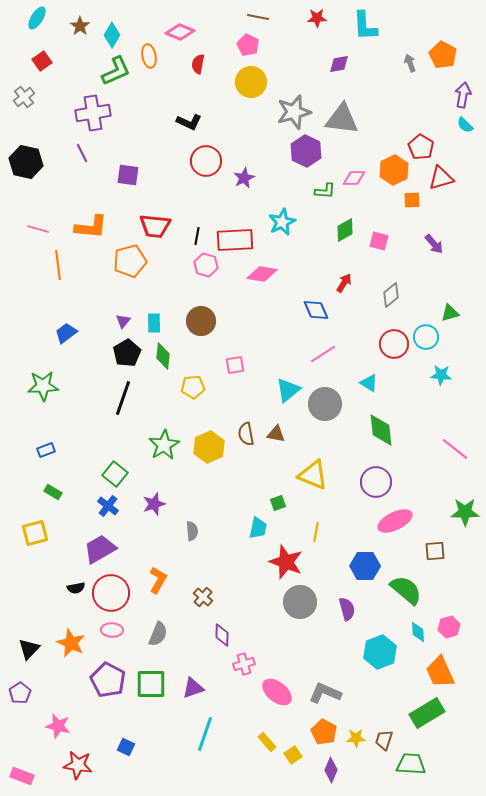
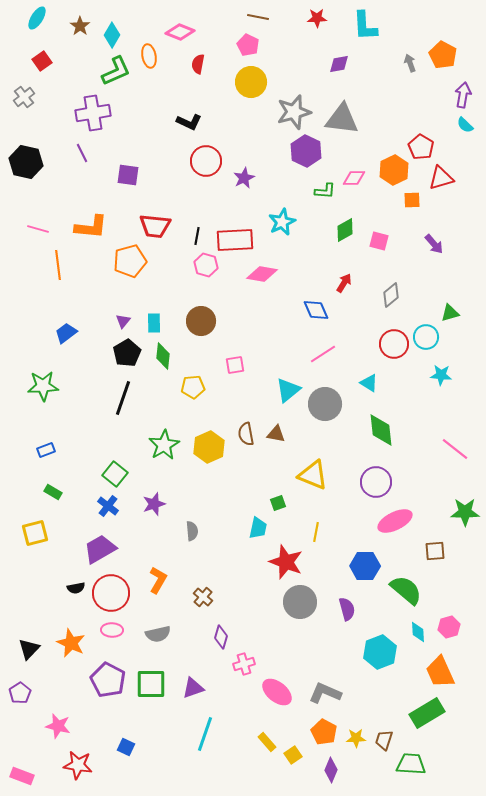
gray semicircle at (158, 634): rotated 55 degrees clockwise
purple diamond at (222, 635): moved 1 px left, 2 px down; rotated 15 degrees clockwise
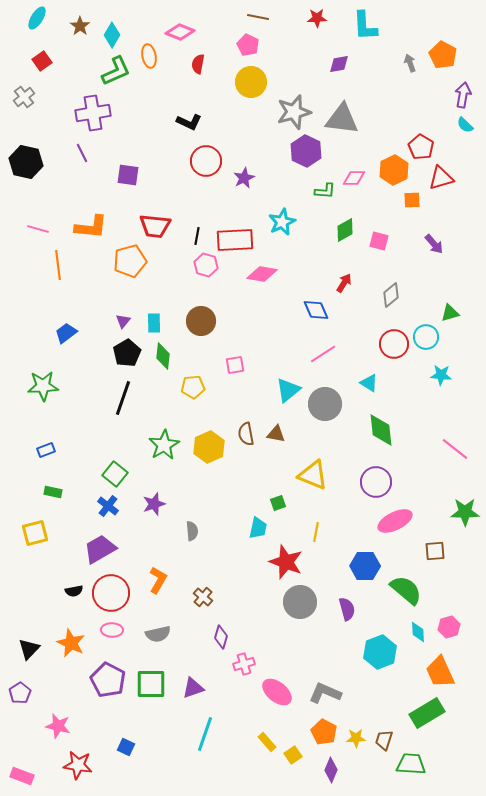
green rectangle at (53, 492): rotated 18 degrees counterclockwise
black semicircle at (76, 588): moved 2 px left, 3 px down
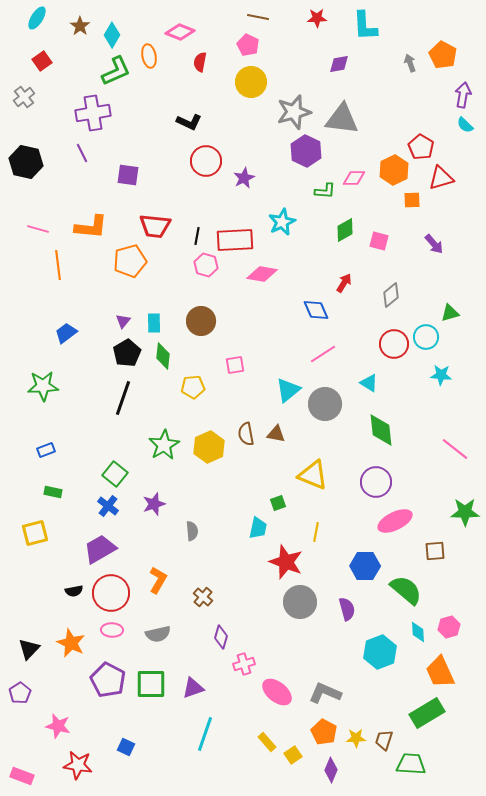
red semicircle at (198, 64): moved 2 px right, 2 px up
